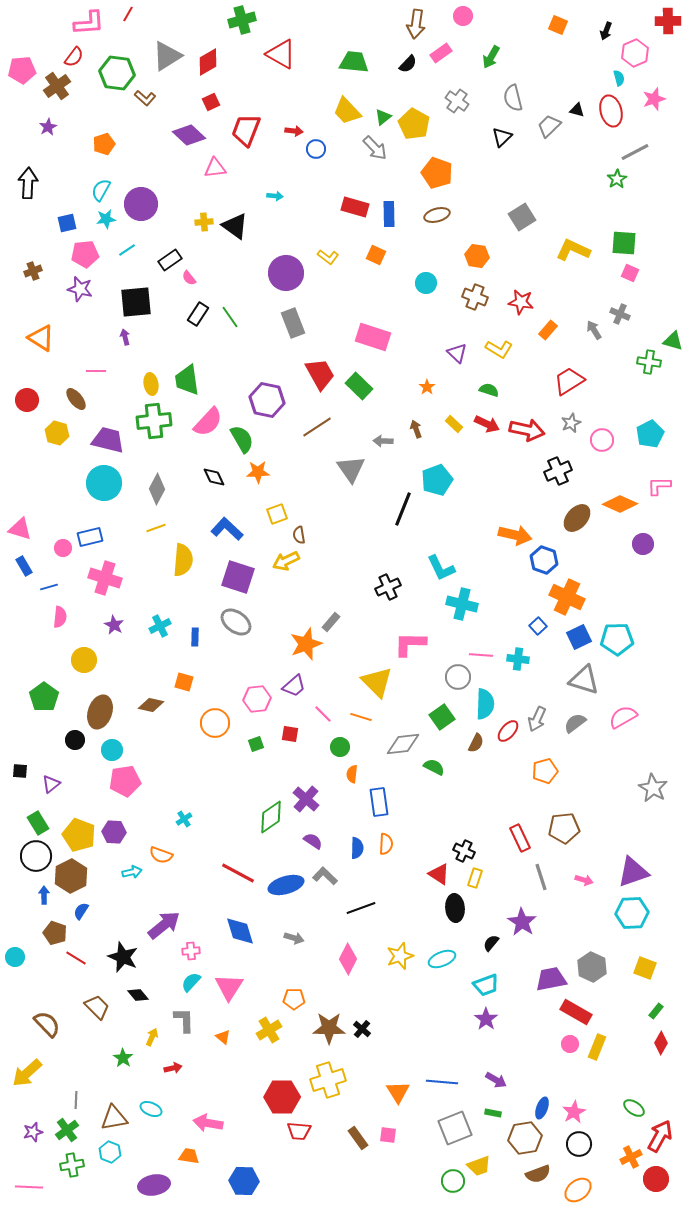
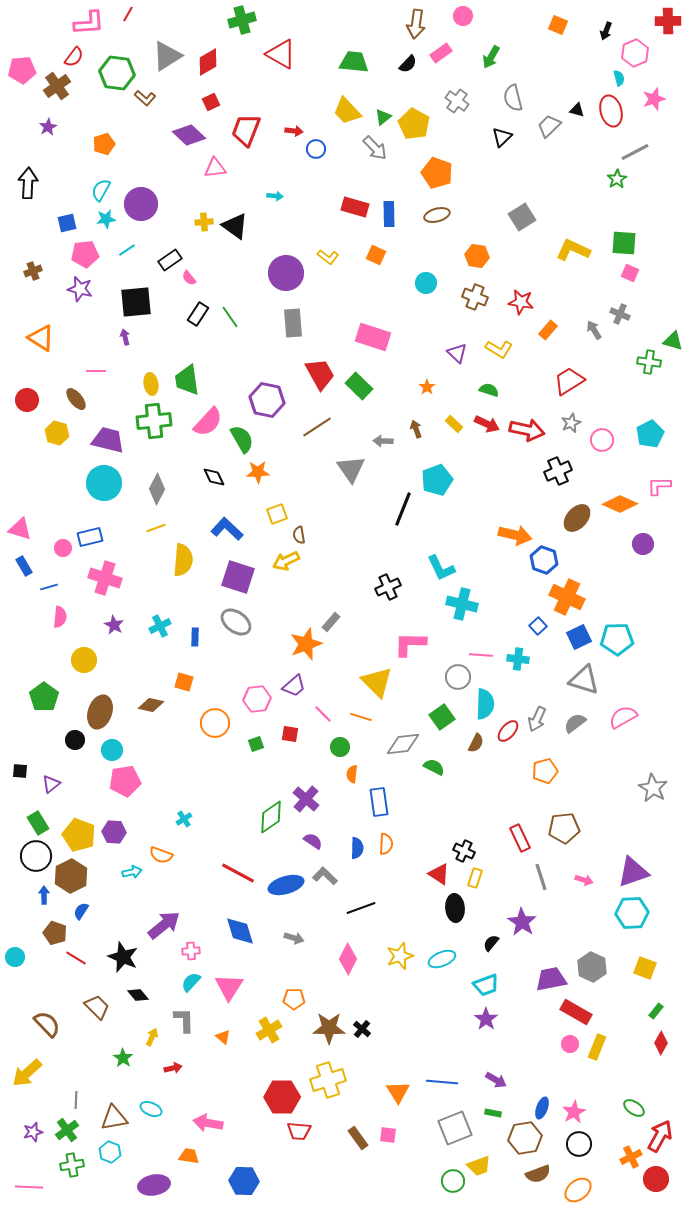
gray rectangle at (293, 323): rotated 16 degrees clockwise
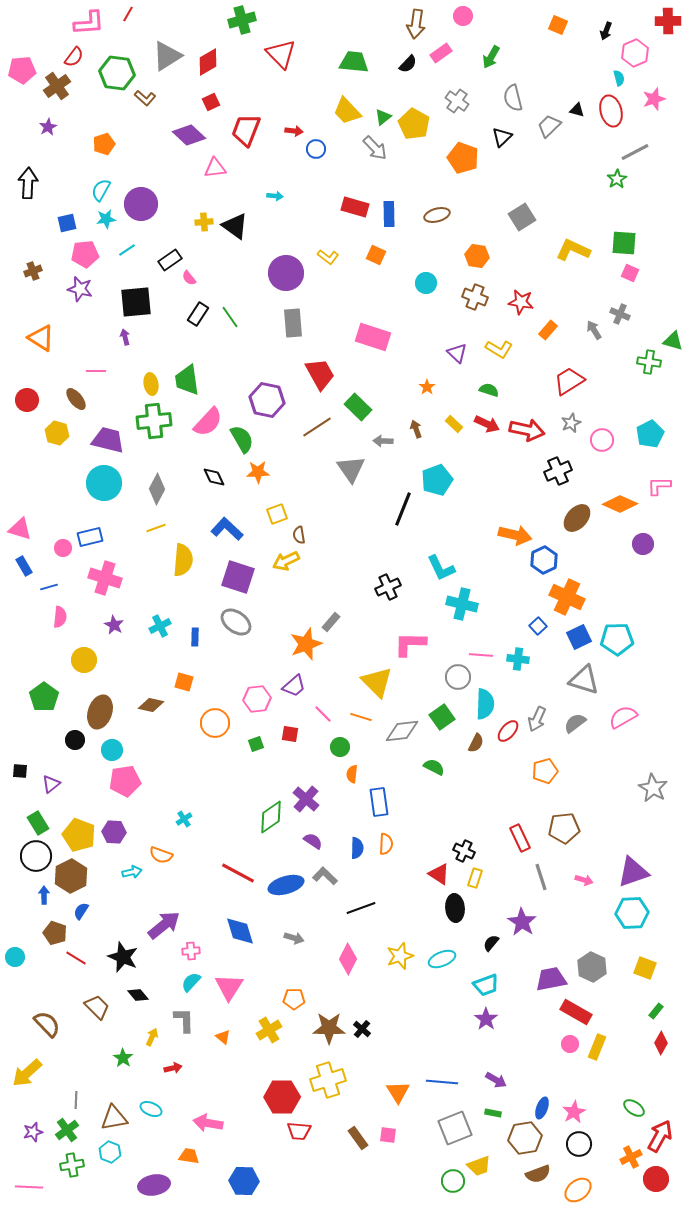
red triangle at (281, 54): rotated 16 degrees clockwise
orange pentagon at (437, 173): moved 26 px right, 15 px up
green rectangle at (359, 386): moved 1 px left, 21 px down
blue hexagon at (544, 560): rotated 16 degrees clockwise
gray diamond at (403, 744): moved 1 px left, 13 px up
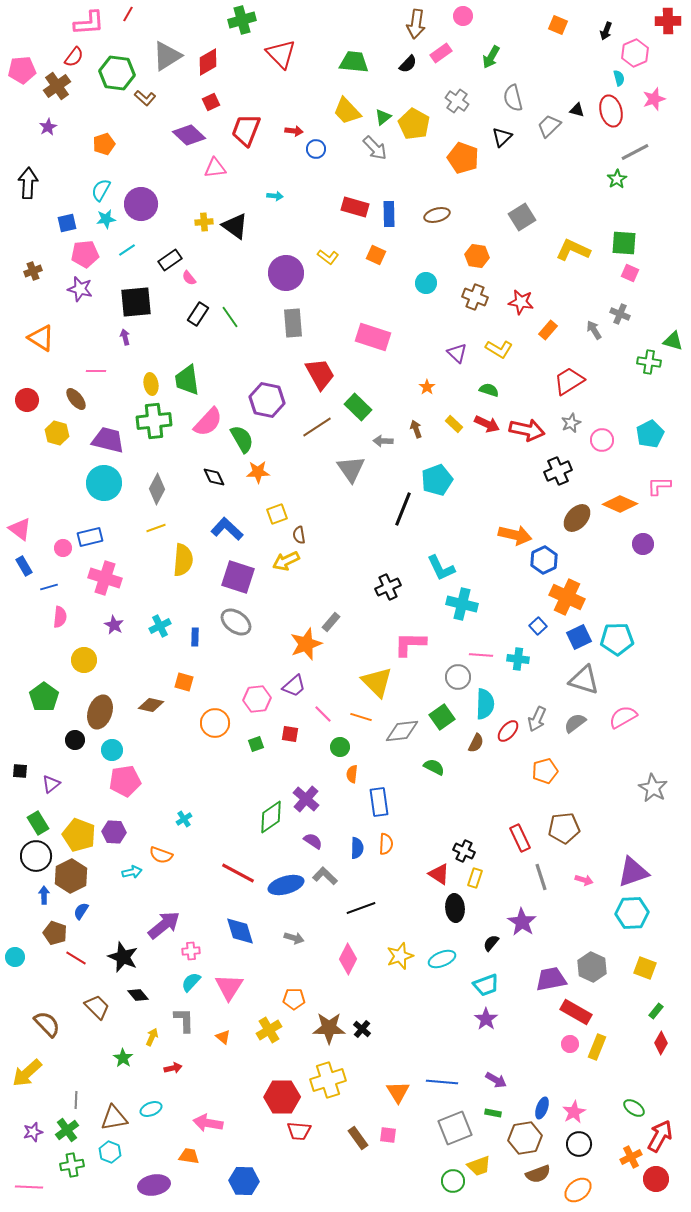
pink triangle at (20, 529): rotated 20 degrees clockwise
cyan ellipse at (151, 1109): rotated 45 degrees counterclockwise
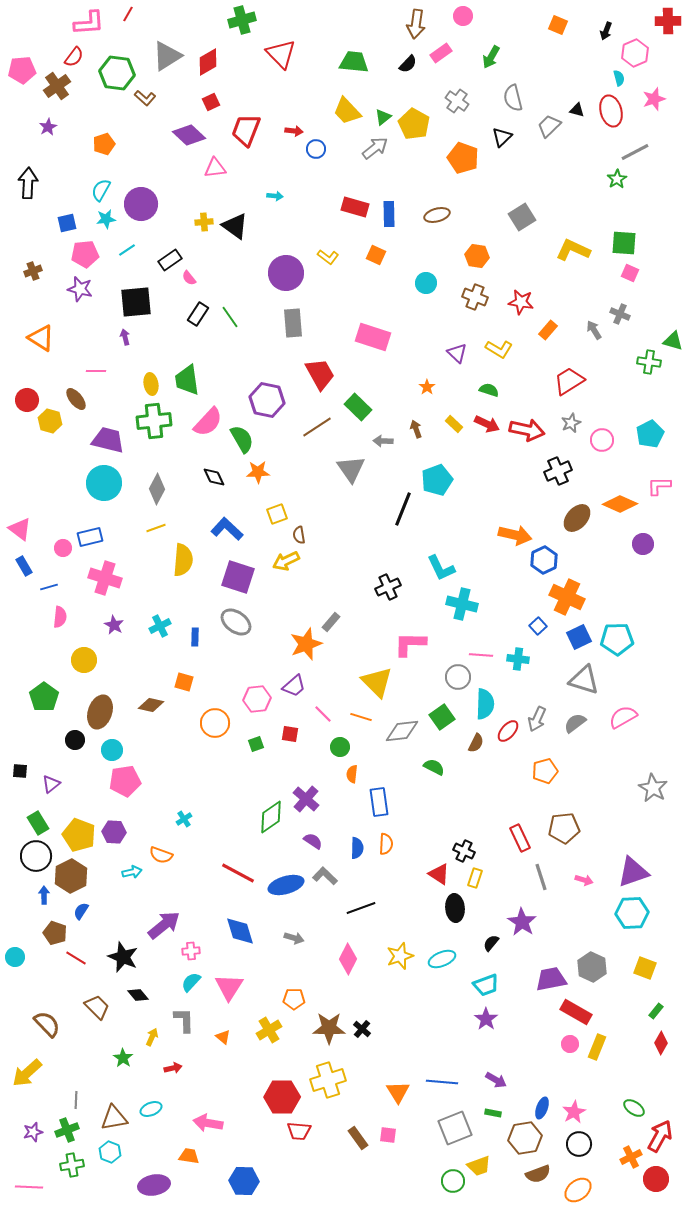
gray arrow at (375, 148): rotated 84 degrees counterclockwise
yellow hexagon at (57, 433): moved 7 px left, 12 px up
green cross at (67, 1130): rotated 15 degrees clockwise
